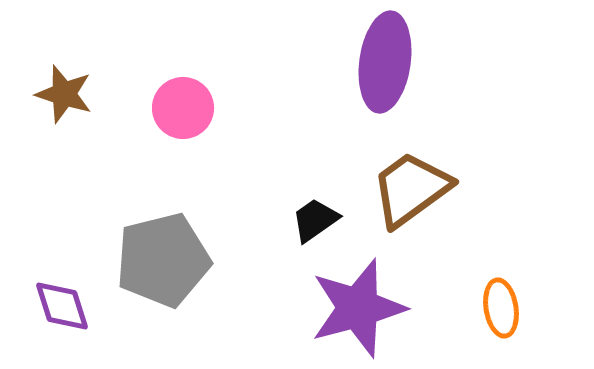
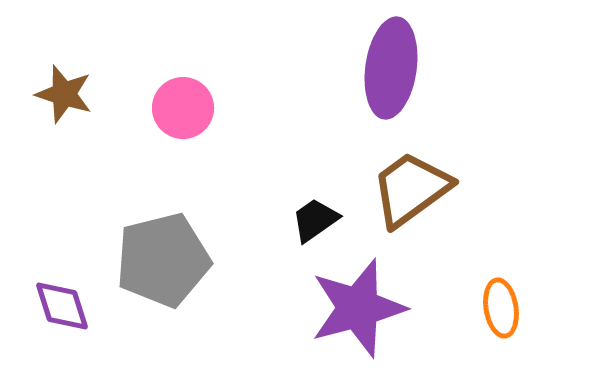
purple ellipse: moved 6 px right, 6 px down
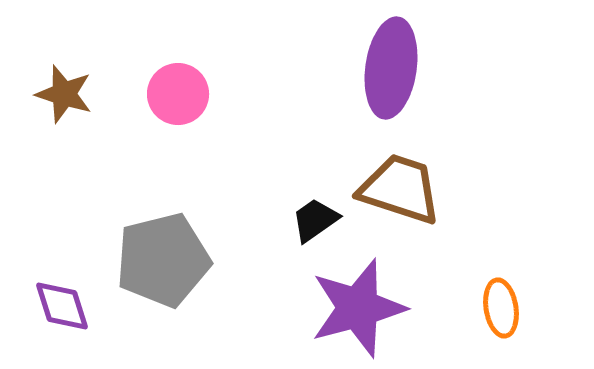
pink circle: moved 5 px left, 14 px up
brown trapezoid: moved 11 px left; rotated 54 degrees clockwise
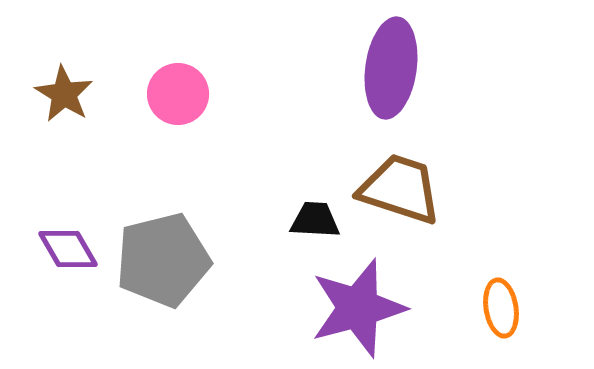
brown star: rotated 14 degrees clockwise
black trapezoid: rotated 38 degrees clockwise
purple diamond: moved 6 px right, 57 px up; rotated 12 degrees counterclockwise
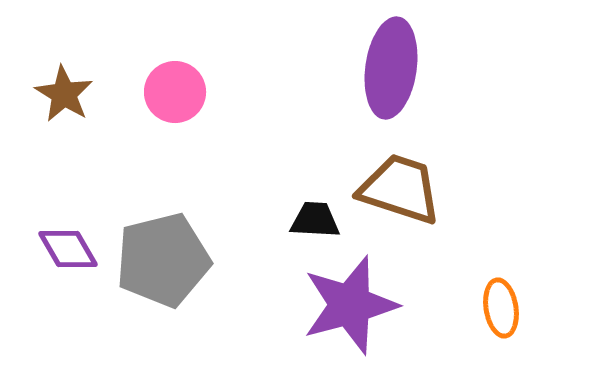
pink circle: moved 3 px left, 2 px up
purple star: moved 8 px left, 3 px up
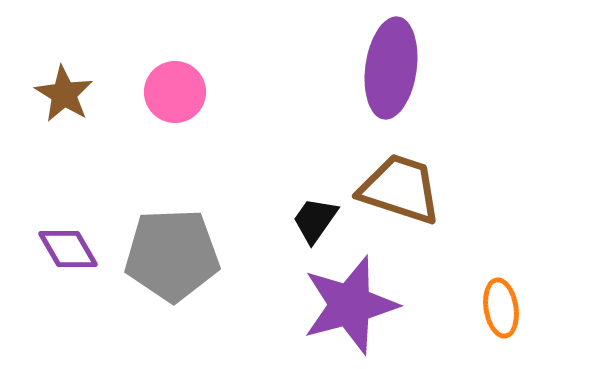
black trapezoid: rotated 58 degrees counterclockwise
gray pentagon: moved 9 px right, 5 px up; rotated 12 degrees clockwise
